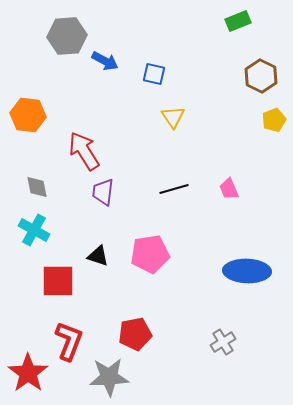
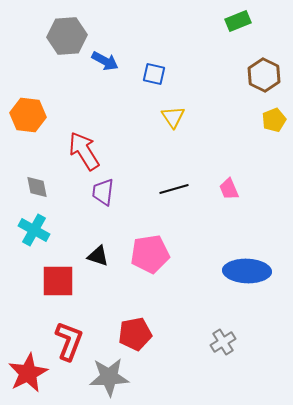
brown hexagon: moved 3 px right, 1 px up
red star: rotated 9 degrees clockwise
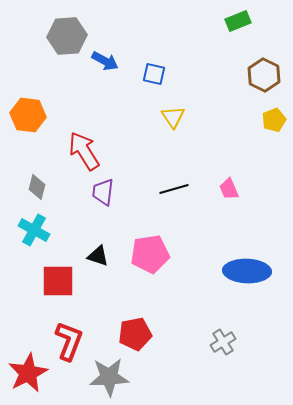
gray diamond: rotated 25 degrees clockwise
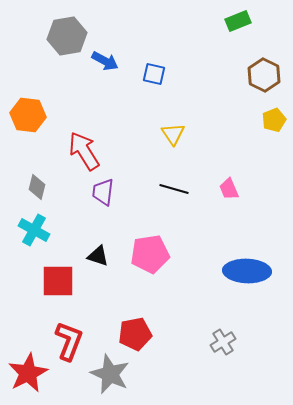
gray hexagon: rotated 6 degrees counterclockwise
yellow triangle: moved 17 px down
black line: rotated 32 degrees clockwise
gray star: moved 1 px right, 3 px up; rotated 27 degrees clockwise
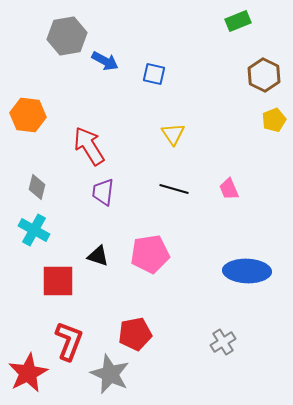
red arrow: moved 5 px right, 5 px up
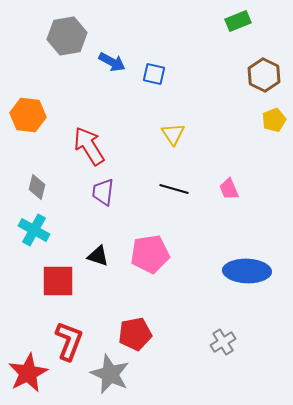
blue arrow: moved 7 px right, 1 px down
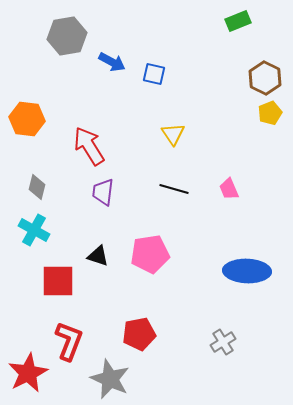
brown hexagon: moved 1 px right, 3 px down
orange hexagon: moved 1 px left, 4 px down
yellow pentagon: moved 4 px left, 7 px up
red pentagon: moved 4 px right
gray star: moved 5 px down
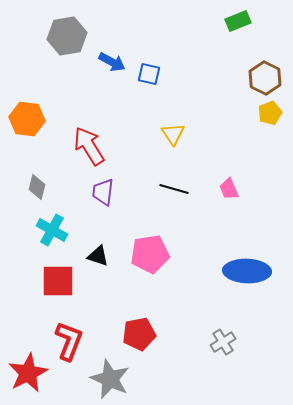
blue square: moved 5 px left
cyan cross: moved 18 px right
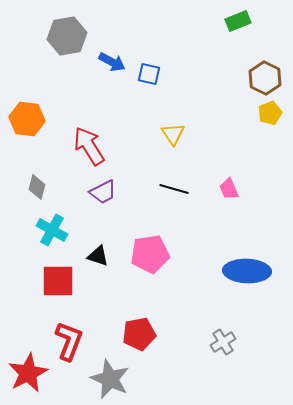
purple trapezoid: rotated 124 degrees counterclockwise
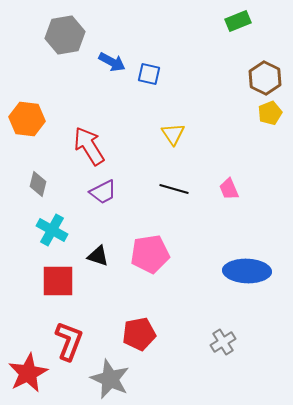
gray hexagon: moved 2 px left, 1 px up
gray diamond: moved 1 px right, 3 px up
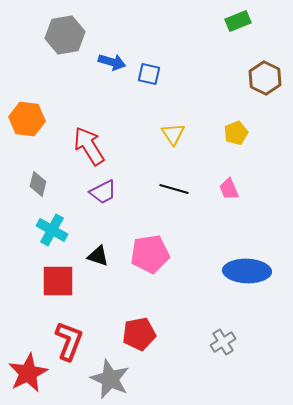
blue arrow: rotated 12 degrees counterclockwise
yellow pentagon: moved 34 px left, 20 px down
